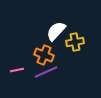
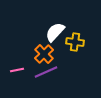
white semicircle: moved 1 px left, 1 px down
yellow cross: rotated 18 degrees clockwise
orange cross: moved 1 px up; rotated 24 degrees clockwise
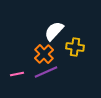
white semicircle: moved 1 px left, 1 px up
yellow cross: moved 5 px down
pink line: moved 4 px down
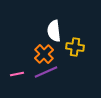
white semicircle: rotated 50 degrees counterclockwise
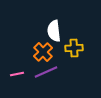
yellow cross: moved 1 px left, 1 px down; rotated 12 degrees counterclockwise
orange cross: moved 1 px left, 2 px up
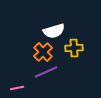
white semicircle: rotated 100 degrees counterclockwise
pink line: moved 14 px down
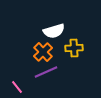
pink line: moved 1 px up; rotated 64 degrees clockwise
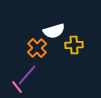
yellow cross: moved 3 px up
orange cross: moved 6 px left, 4 px up
purple line: moved 19 px left, 3 px down; rotated 25 degrees counterclockwise
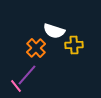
white semicircle: rotated 35 degrees clockwise
orange cross: moved 1 px left
pink line: moved 1 px left, 1 px up
